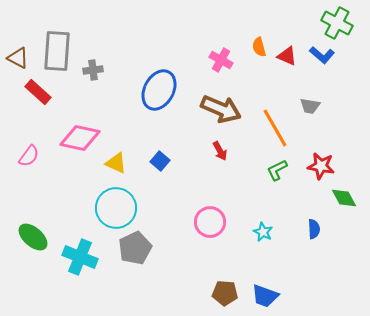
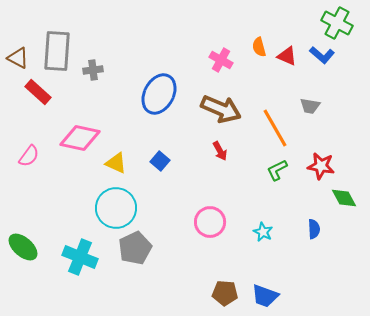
blue ellipse: moved 4 px down
green ellipse: moved 10 px left, 10 px down
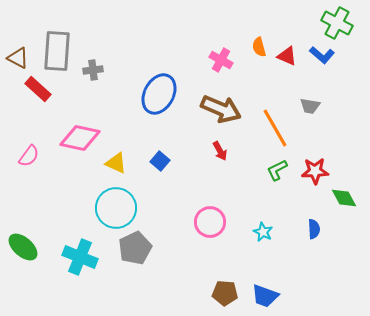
red rectangle: moved 3 px up
red star: moved 6 px left, 5 px down; rotated 12 degrees counterclockwise
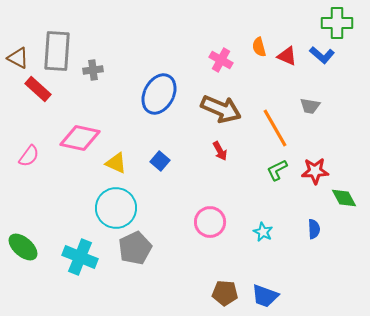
green cross: rotated 28 degrees counterclockwise
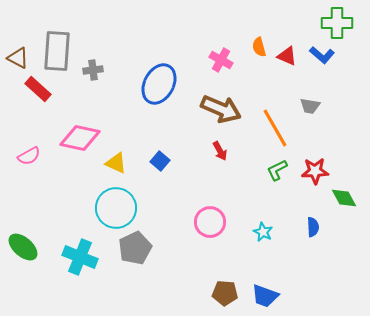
blue ellipse: moved 10 px up
pink semicircle: rotated 25 degrees clockwise
blue semicircle: moved 1 px left, 2 px up
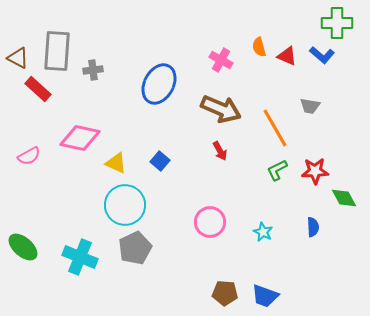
cyan circle: moved 9 px right, 3 px up
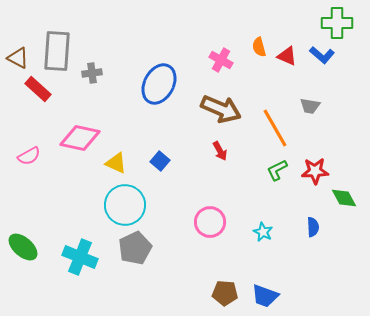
gray cross: moved 1 px left, 3 px down
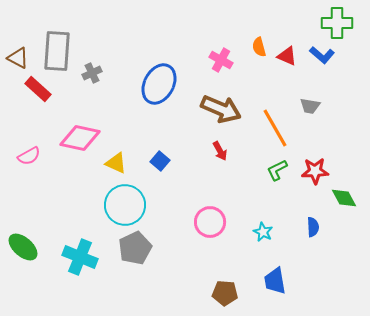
gray cross: rotated 18 degrees counterclockwise
blue trapezoid: moved 10 px right, 15 px up; rotated 60 degrees clockwise
